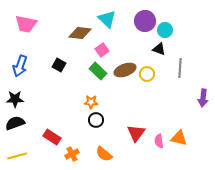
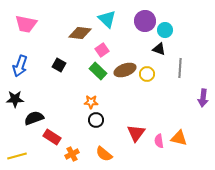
black semicircle: moved 19 px right, 5 px up
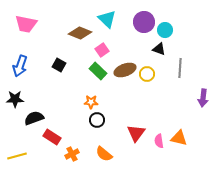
purple circle: moved 1 px left, 1 px down
brown diamond: rotated 15 degrees clockwise
black circle: moved 1 px right
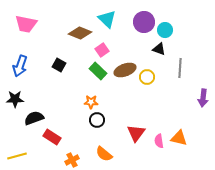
yellow circle: moved 3 px down
orange cross: moved 6 px down
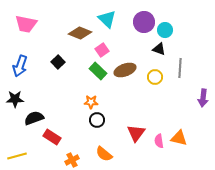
black square: moved 1 px left, 3 px up; rotated 16 degrees clockwise
yellow circle: moved 8 px right
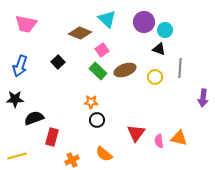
red rectangle: rotated 72 degrees clockwise
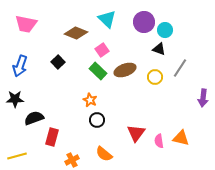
brown diamond: moved 4 px left
gray line: rotated 30 degrees clockwise
orange star: moved 1 px left, 2 px up; rotated 24 degrees clockwise
orange triangle: moved 2 px right
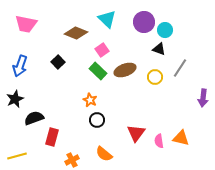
black star: rotated 24 degrees counterclockwise
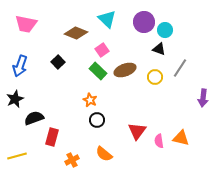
red triangle: moved 1 px right, 2 px up
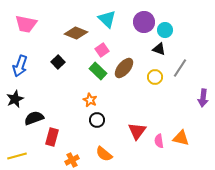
brown ellipse: moved 1 px left, 2 px up; rotated 30 degrees counterclockwise
